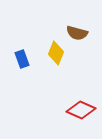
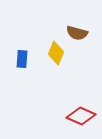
blue rectangle: rotated 24 degrees clockwise
red diamond: moved 6 px down
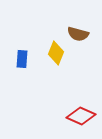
brown semicircle: moved 1 px right, 1 px down
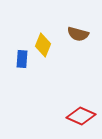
yellow diamond: moved 13 px left, 8 px up
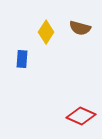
brown semicircle: moved 2 px right, 6 px up
yellow diamond: moved 3 px right, 13 px up; rotated 10 degrees clockwise
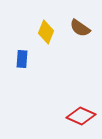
brown semicircle: rotated 20 degrees clockwise
yellow diamond: rotated 10 degrees counterclockwise
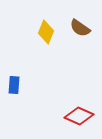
blue rectangle: moved 8 px left, 26 px down
red diamond: moved 2 px left
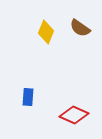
blue rectangle: moved 14 px right, 12 px down
red diamond: moved 5 px left, 1 px up
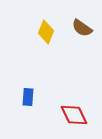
brown semicircle: moved 2 px right
red diamond: rotated 40 degrees clockwise
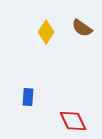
yellow diamond: rotated 10 degrees clockwise
red diamond: moved 1 px left, 6 px down
